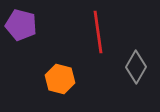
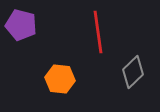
gray diamond: moved 3 px left, 5 px down; rotated 16 degrees clockwise
orange hexagon: rotated 8 degrees counterclockwise
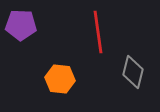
purple pentagon: rotated 12 degrees counterclockwise
gray diamond: rotated 32 degrees counterclockwise
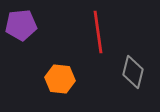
purple pentagon: rotated 8 degrees counterclockwise
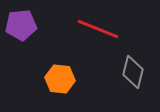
red line: moved 3 px up; rotated 60 degrees counterclockwise
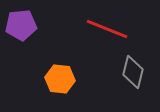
red line: moved 9 px right
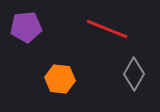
purple pentagon: moved 5 px right, 2 px down
gray diamond: moved 1 px right, 2 px down; rotated 16 degrees clockwise
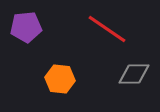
red line: rotated 12 degrees clockwise
gray diamond: rotated 60 degrees clockwise
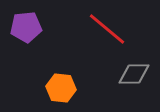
red line: rotated 6 degrees clockwise
orange hexagon: moved 1 px right, 9 px down
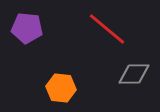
purple pentagon: moved 1 px right, 1 px down; rotated 12 degrees clockwise
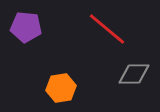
purple pentagon: moved 1 px left, 1 px up
orange hexagon: rotated 16 degrees counterclockwise
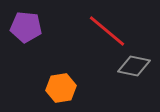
red line: moved 2 px down
gray diamond: moved 8 px up; rotated 12 degrees clockwise
